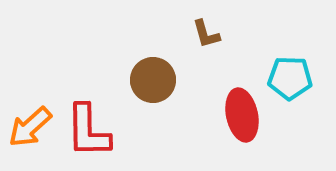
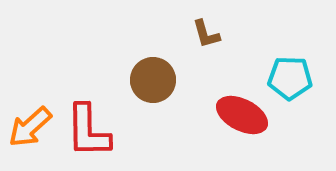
red ellipse: rotated 51 degrees counterclockwise
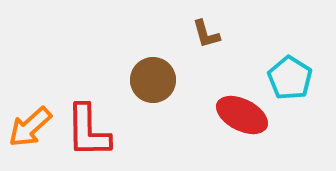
cyan pentagon: rotated 30 degrees clockwise
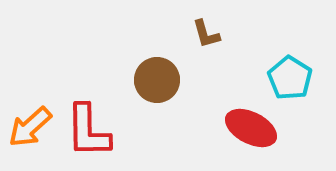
brown circle: moved 4 px right
red ellipse: moved 9 px right, 13 px down
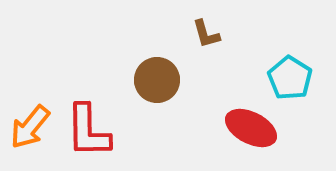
orange arrow: rotated 9 degrees counterclockwise
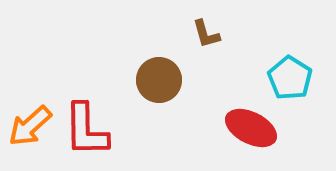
brown circle: moved 2 px right
orange arrow: moved 1 px up; rotated 9 degrees clockwise
red L-shape: moved 2 px left, 1 px up
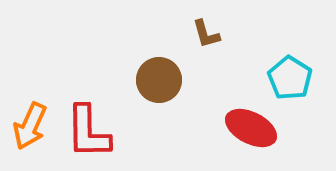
orange arrow: rotated 24 degrees counterclockwise
red L-shape: moved 2 px right, 2 px down
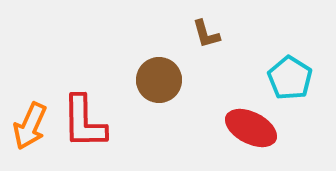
red L-shape: moved 4 px left, 10 px up
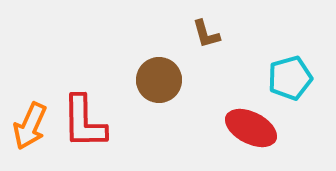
cyan pentagon: rotated 24 degrees clockwise
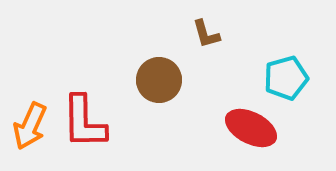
cyan pentagon: moved 4 px left
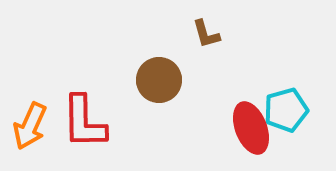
cyan pentagon: moved 32 px down
red ellipse: rotated 42 degrees clockwise
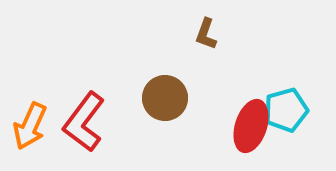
brown L-shape: rotated 36 degrees clockwise
brown circle: moved 6 px right, 18 px down
red L-shape: rotated 38 degrees clockwise
red ellipse: moved 2 px up; rotated 39 degrees clockwise
